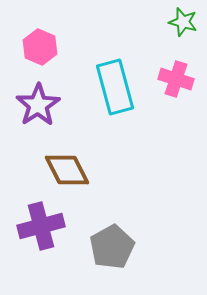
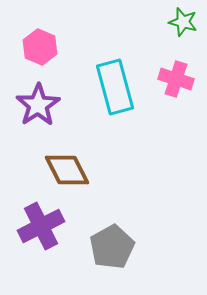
purple cross: rotated 12 degrees counterclockwise
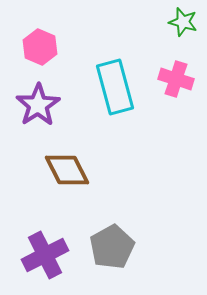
purple cross: moved 4 px right, 29 px down
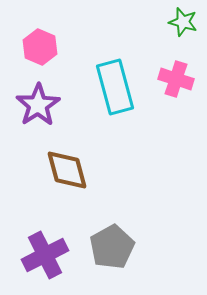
brown diamond: rotated 12 degrees clockwise
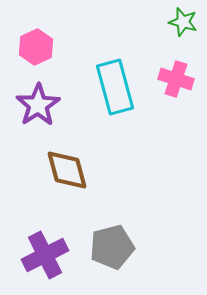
pink hexagon: moved 4 px left; rotated 12 degrees clockwise
gray pentagon: rotated 15 degrees clockwise
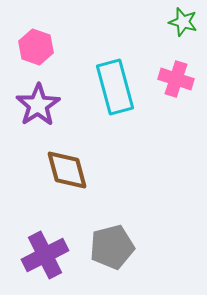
pink hexagon: rotated 16 degrees counterclockwise
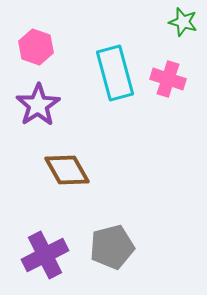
pink cross: moved 8 px left
cyan rectangle: moved 14 px up
brown diamond: rotated 15 degrees counterclockwise
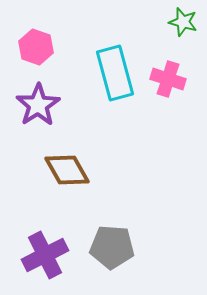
gray pentagon: rotated 18 degrees clockwise
